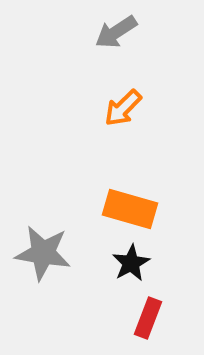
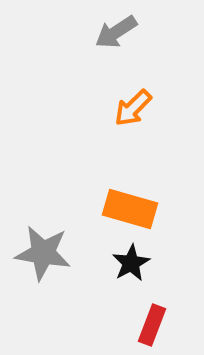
orange arrow: moved 10 px right
red rectangle: moved 4 px right, 7 px down
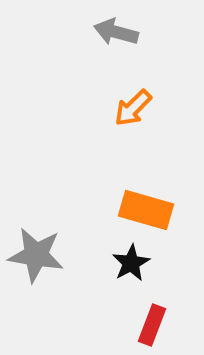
gray arrow: rotated 48 degrees clockwise
orange rectangle: moved 16 px right, 1 px down
gray star: moved 7 px left, 2 px down
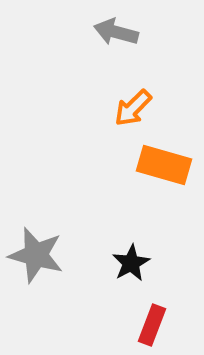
orange rectangle: moved 18 px right, 45 px up
gray star: rotated 6 degrees clockwise
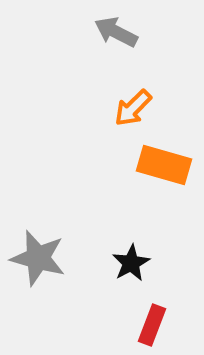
gray arrow: rotated 12 degrees clockwise
gray star: moved 2 px right, 3 px down
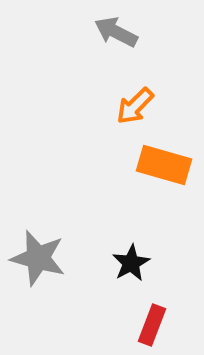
orange arrow: moved 2 px right, 2 px up
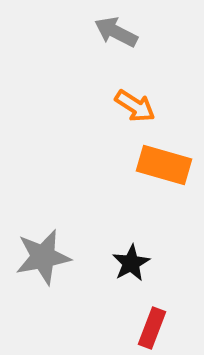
orange arrow: rotated 102 degrees counterclockwise
gray star: moved 5 px right, 1 px up; rotated 26 degrees counterclockwise
red rectangle: moved 3 px down
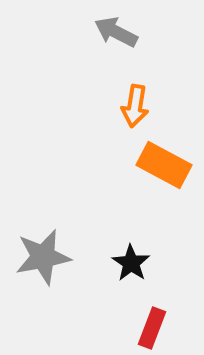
orange arrow: rotated 66 degrees clockwise
orange rectangle: rotated 12 degrees clockwise
black star: rotated 9 degrees counterclockwise
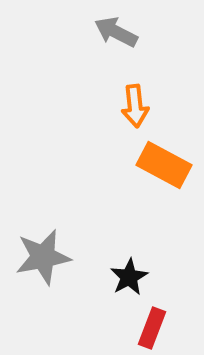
orange arrow: rotated 15 degrees counterclockwise
black star: moved 2 px left, 14 px down; rotated 9 degrees clockwise
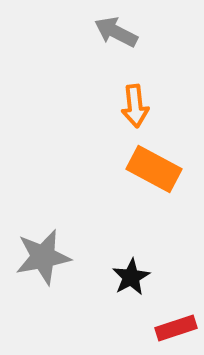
orange rectangle: moved 10 px left, 4 px down
black star: moved 2 px right
red rectangle: moved 24 px right; rotated 51 degrees clockwise
